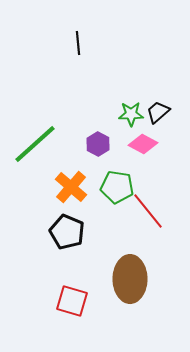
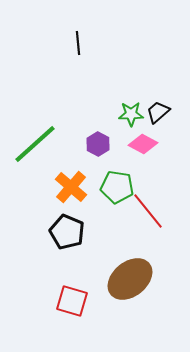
brown ellipse: rotated 51 degrees clockwise
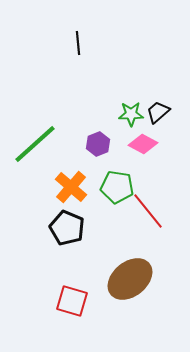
purple hexagon: rotated 10 degrees clockwise
black pentagon: moved 4 px up
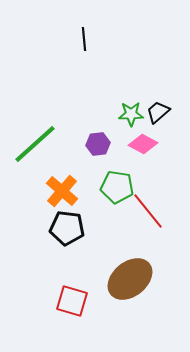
black line: moved 6 px right, 4 px up
purple hexagon: rotated 15 degrees clockwise
orange cross: moved 9 px left, 4 px down
black pentagon: rotated 16 degrees counterclockwise
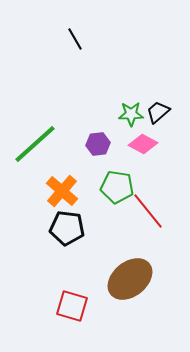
black line: moved 9 px left; rotated 25 degrees counterclockwise
red square: moved 5 px down
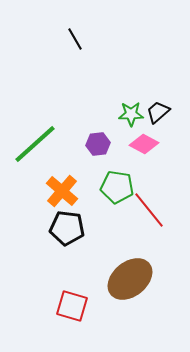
pink diamond: moved 1 px right
red line: moved 1 px right, 1 px up
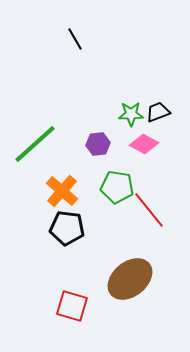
black trapezoid: rotated 20 degrees clockwise
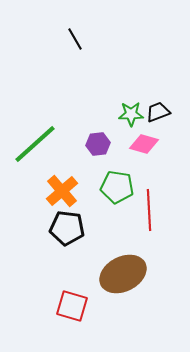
pink diamond: rotated 12 degrees counterclockwise
orange cross: rotated 8 degrees clockwise
red line: rotated 36 degrees clockwise
brown ellipse: moved 7 px left, 5 px up; rotated 12 degrees clockwise
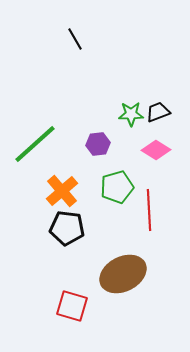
pink diamond: moved 12 px right, 6 px down; rotated 16 degrees clockwise
green pentagon: rotated 24 degrees counterclockwise
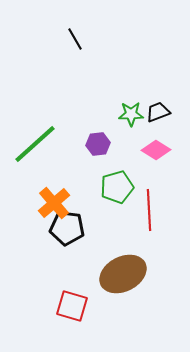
orange cross: moved 8 px left, 12 px down
